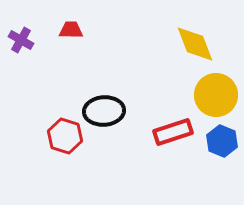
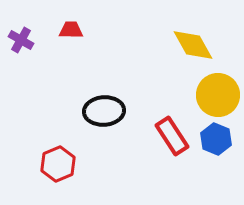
yellow diamond: moved 2 px left, 1 px down; rotated 9 degrees counterclockwise
yellow circle: moved 2 px right
red rectangle: moved 1 px left, 4 px down; rotated 75 degrees clockwise
red hexagon: moved 7 px left, 28 px down; rotated 20 degrees clockwise
blue hexagon: moved 6 px left, 2 px up
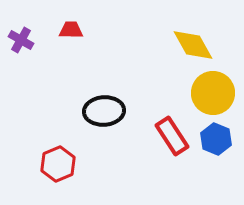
yellow circle: moved 5 px left, 2 px up
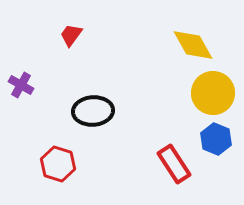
red trapezoid: moved 5 px down; rotated 55 degrees counterclockwise
purple cross: moved 45 px down
black ellipse: moved 11 px left
red rectangle: moved 2 px right, 28 px down
red hexagon: rotated 20 degrees counterclockwise
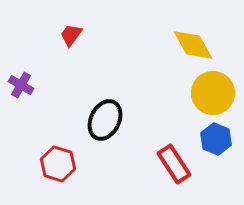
black ellipse: moved 12 px right, 9 px down; rotated 60 degrees counterclockwise
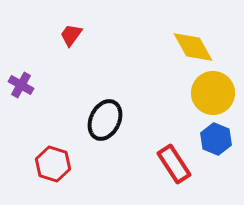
yellow diamond: moved 2 px down
red hexagon: moved 5 px left
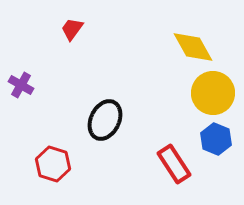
red trapezoid: moved 1 px right, 6 px up
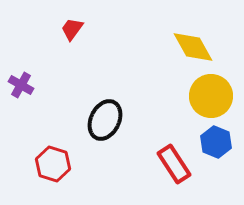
yellow circle: moved 2 px left, 3 px down
blue hexagon: moved 3 px down
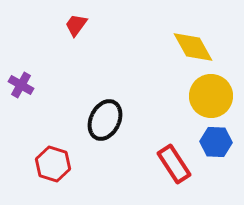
red trapezoid: moved 4 px right, 4 px up
blue hexagon: rotated 20 degrees counterclockwise
